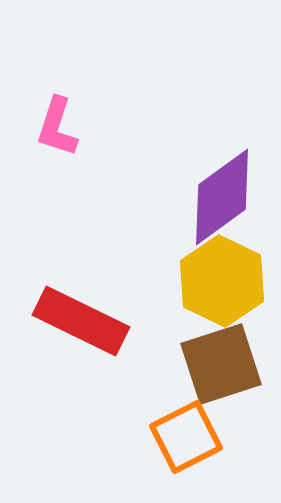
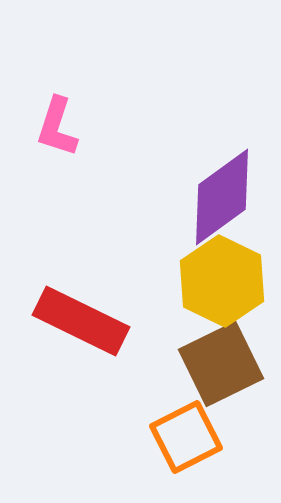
brown square: rotated 8 degrees counterclockwise
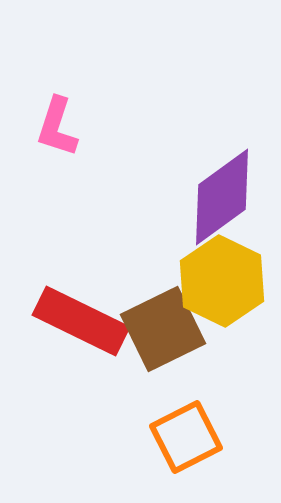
brown square: moved 58 px left, 35 px up
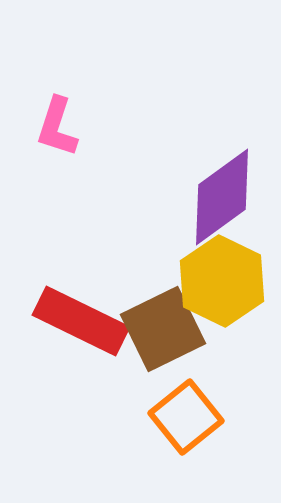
orange square: moved 20 px up; rotated 12 degrees counterclockwise
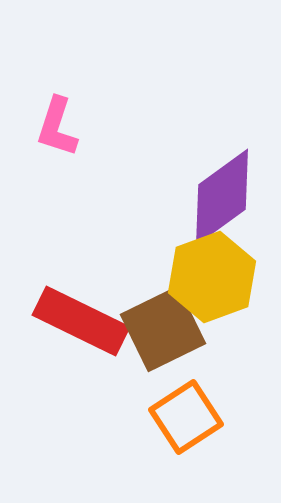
yellow hexagon: moved 10 px left, 4 px up; rotated 14 degrees clockwise
orange square: rotated 6 degrees clockwise
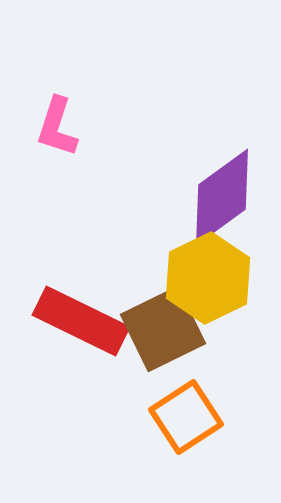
yellow hexagon: moved 4 px left, 1 px down; rotated 6 degrees counterclockwise
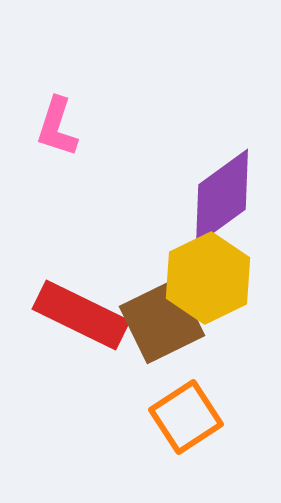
red rectangle: moved 6 px up
brown square: moved 1 px left, 8 px up
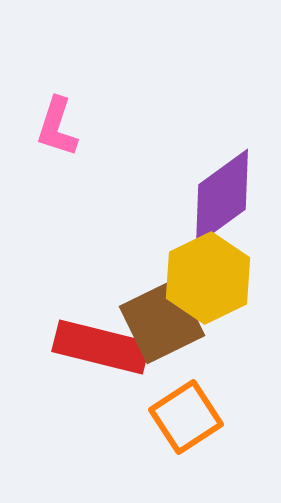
red rectangle: moved 20 px right, 32 px down; rotated 12 degrees counterclockwise
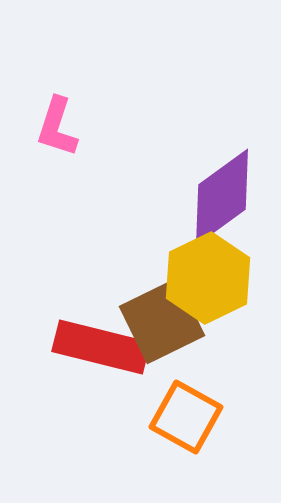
orange square: rotated 28 degrees counterclockwise
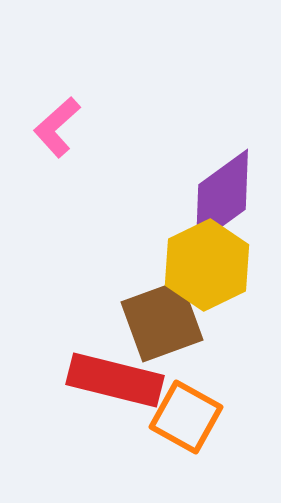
pink L-shape: rotated 30 degrees clockwise
yellow hexagon: moved 1 px left, 13 px up
brown square: rotated 6 degrees clockwise
red rectangle: moved 14 px right, 33 px down
